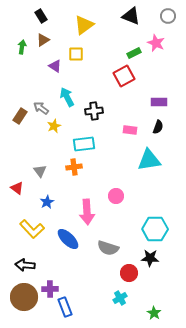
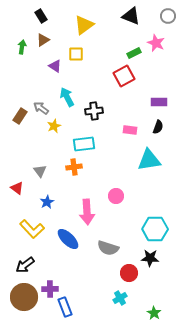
black arrow: rotated 42 degrees counterclockwise
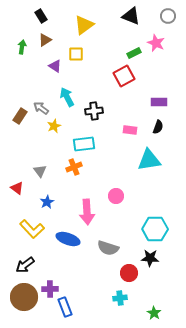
brown triangle: moved 2 px right
orange cross: rotated 14 degrees counterclockwise
blue ellipse: rotated 25 degrees counterclockwise
cyan cross: rotated 24 degrees clockwise
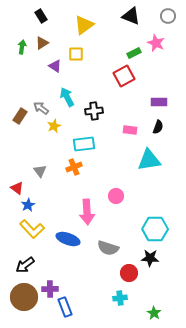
brown triangle: moved 3 px left, 3 px down
blue star: moved 19 px left, 3 px down
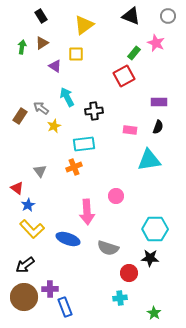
green rectangle: rotated 24 degrees counterclockwise
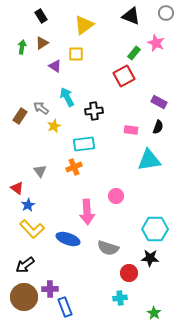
gray circle: moved 2 px left, 3 px up
purple rectangle: rotated 28 degrees clockwise
pink rectangle: moved 1 px right
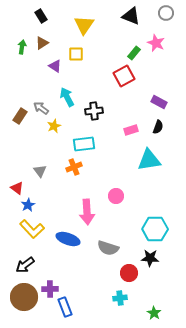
yellow triangle: rotated 20 degrees counterclockwise
pink rectangle: rotated 24 degrees counterclockwise
